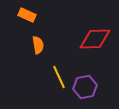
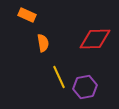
orange semicircle: moved 5 px right, 2 px up
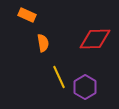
purple hexagon: rotated 20 degrees counterclockwise
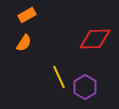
orange rectangle: rotated 54 degrees counterclockwise
orange semicircle: moved 19 px left; rotated 42 degrees clockwise
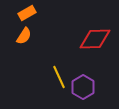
orange rectangle: moved 2 px up
orange semicircle: moved 7 px up
purple hexagon: moved 2 px left
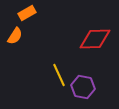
orange semicircle: moved 9 px left
yellow line: moved 2 px up
purple hexagon: rotated 20 degrees counterclockwise
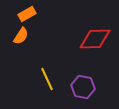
orange rectangle: moved 1 px down
orange semicircle: moved 6 px right
yellow line: moved 12 px left, 4 px down
